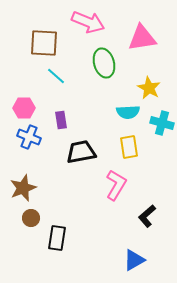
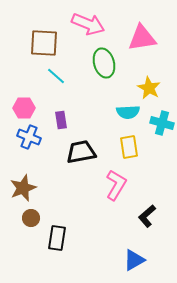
pink arrow: moved 2 px down
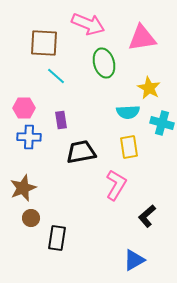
blue cross: rotated 20 degrees counterclockwise
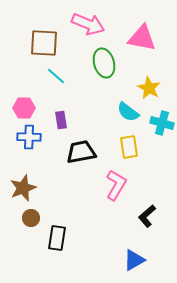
pink triangle: rotated 20 degrees clockwise
cyan semicircle: rotated 40 degrees clockwise
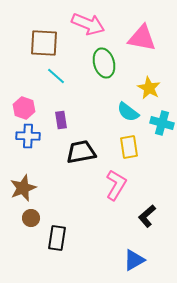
pink hexagon: rotated 20 degrees clockwise
blue cross: moved 1 px left, 1 px up
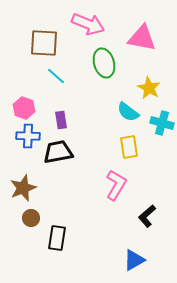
black trapezoid: moved 23 px left
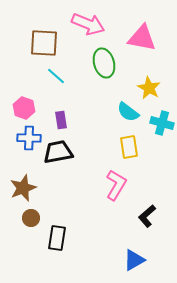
blue cross: moved 1 px right, 2 px down
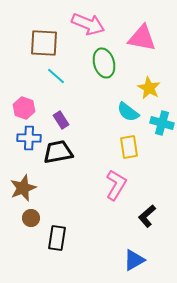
purple rectangle: rotated 24 degrees counterclockwise
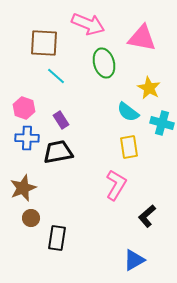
blue cross: moved 2 px left
